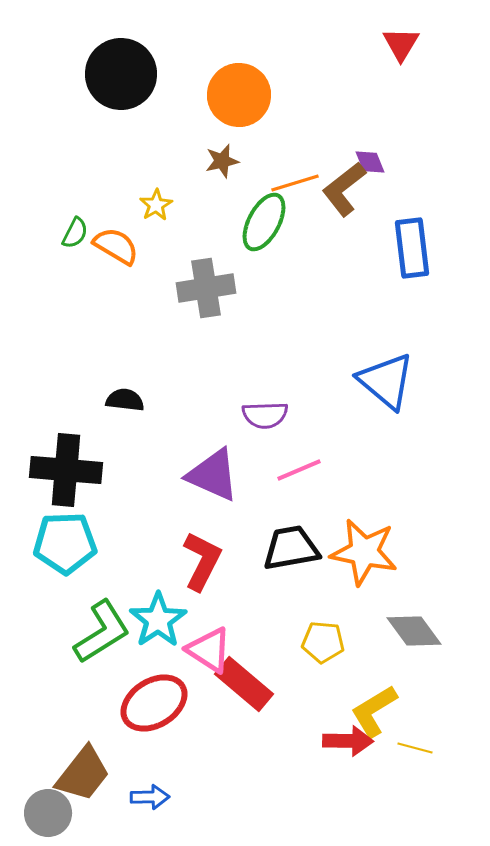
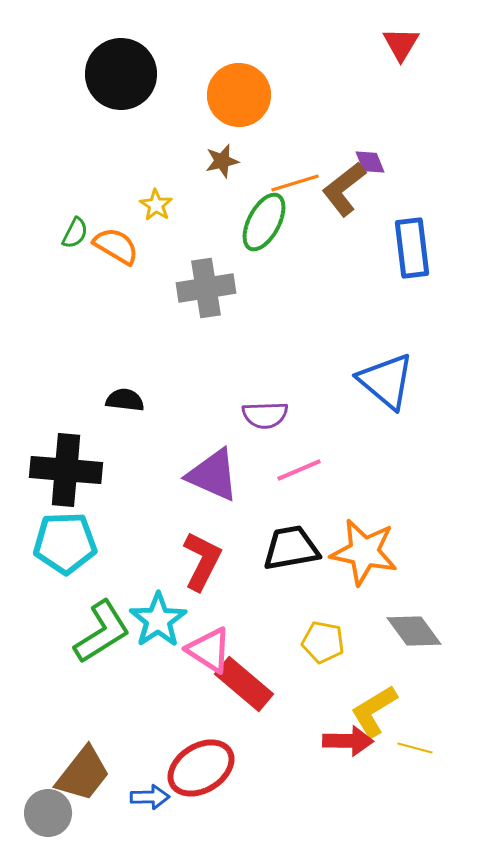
yellow star: rotated 8 degrees counterclockwise
yellow pentagon: rotated 6 degrees clockwise
red ellipse: moved 47 px right, 65 px down
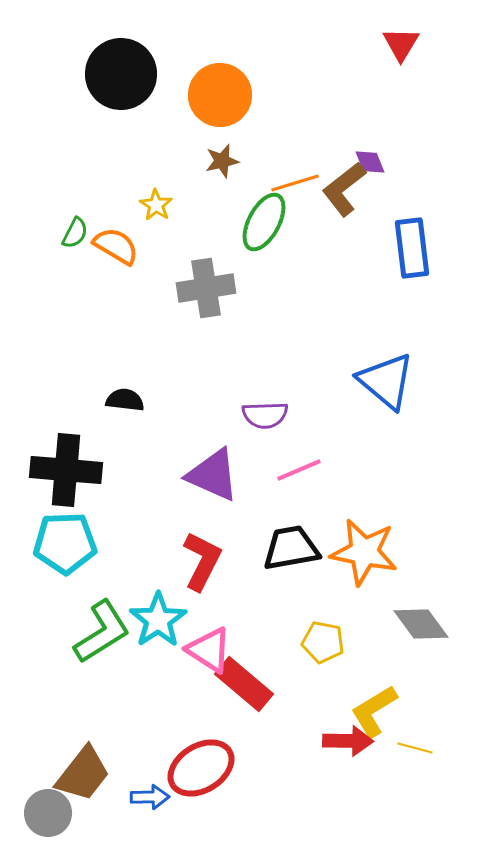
orange circle: moved 19 px left
gray diamond: moved 7 px right, 7 px up
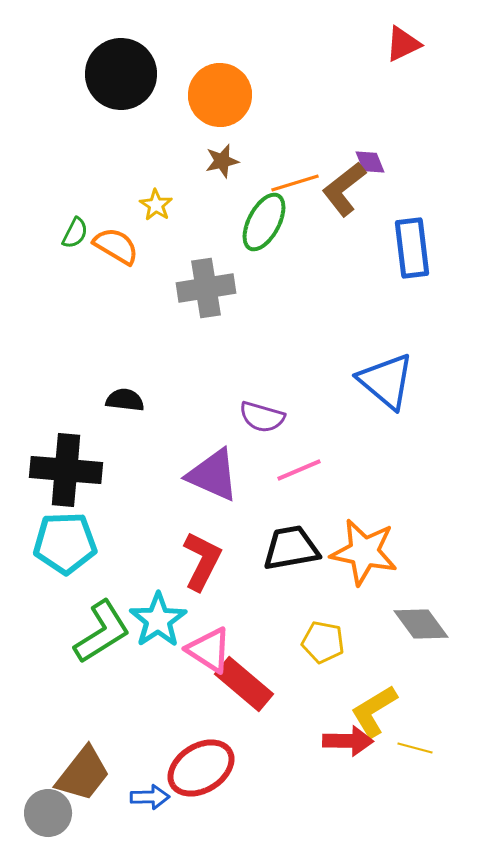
red triangle: moved 2 px right; rotated 33 degrees clockwise
purple semicircle: moved 3 px left, 2 px down; rotated 18 degrees clockwise
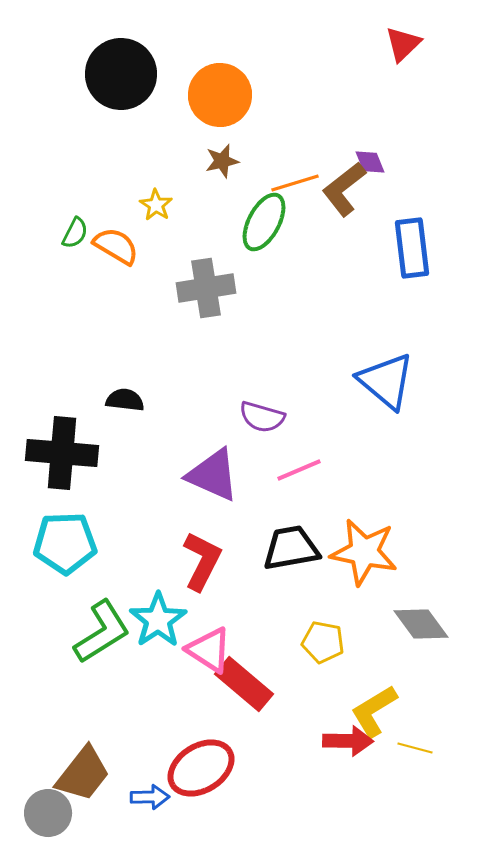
red triangle: rotated 18 degrees counterclockwise
black cross: moved 4 px left, 17 px up
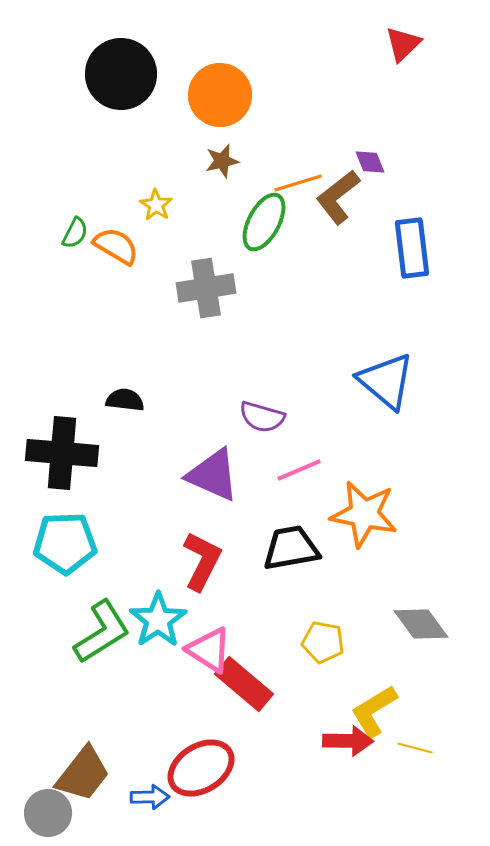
orange line: moved 3 px right
brown L-shape: moved 6 px left, 8 px down
orange star: moved 38 px up
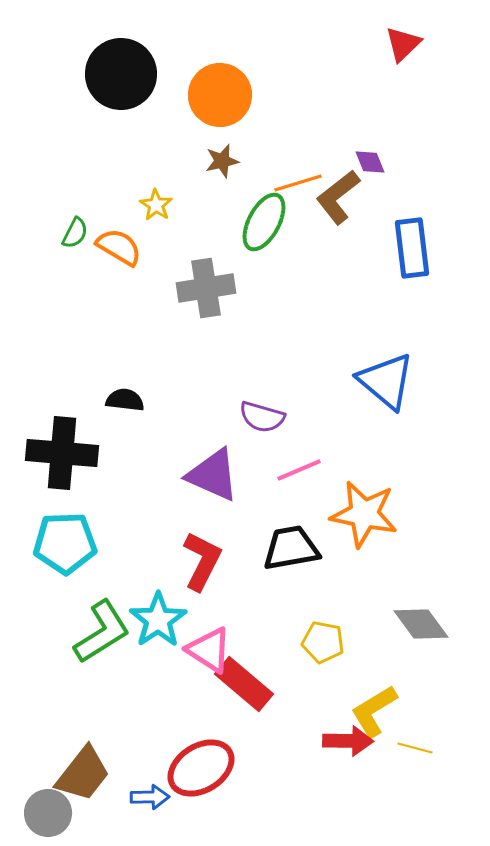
orange semicircle: moved 3 px right, 1 px down
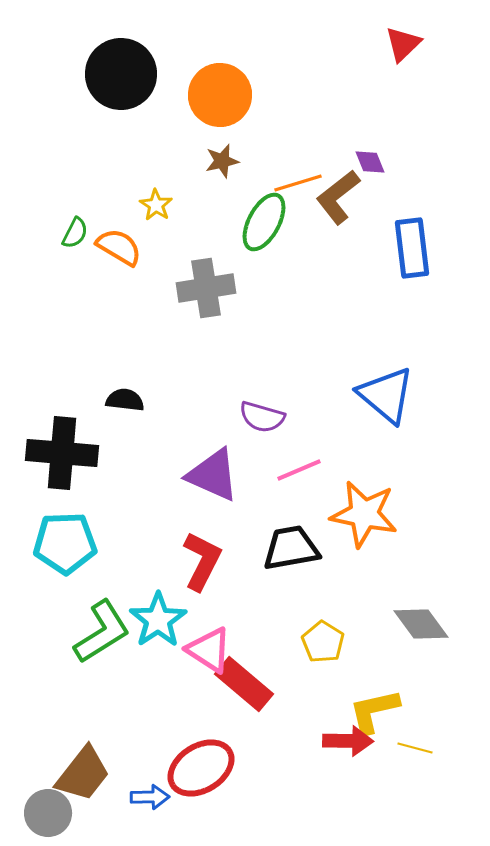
blue triangle: moved 14 px down
yellow pentagon: rotated 21 degrees clockwise
yellow L-shape: rotated 18 degrees clockwise
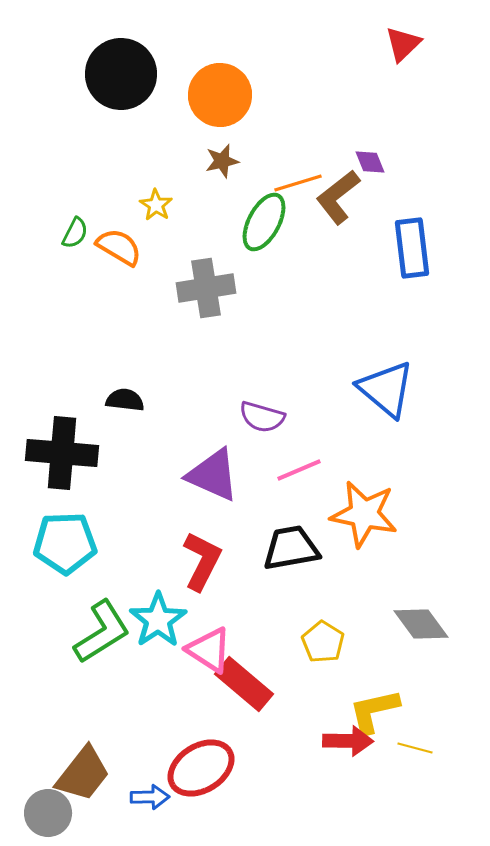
blue triangle: moved 6 px up
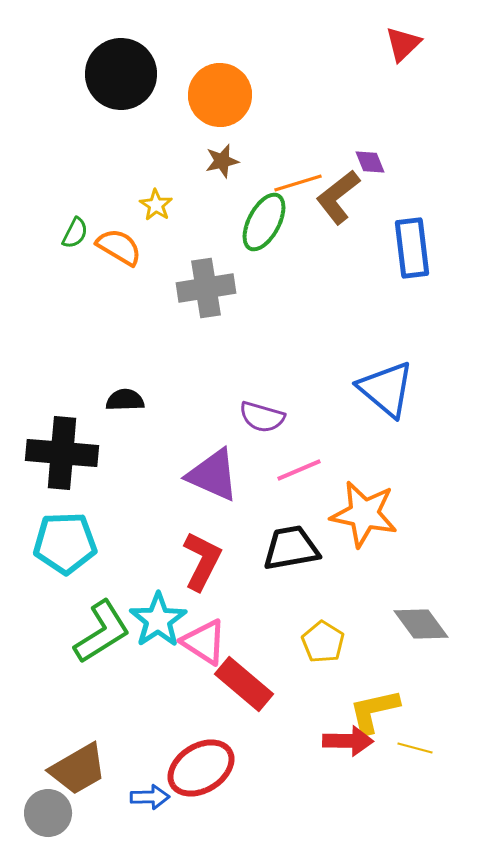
black semicircle: rotated 9 degrees counterclockwise
pink triangle: moved 5 px left, 8 px up
brown trapezoid: moved 5 px left, 5 px up; rotated 22 degrees clockwise
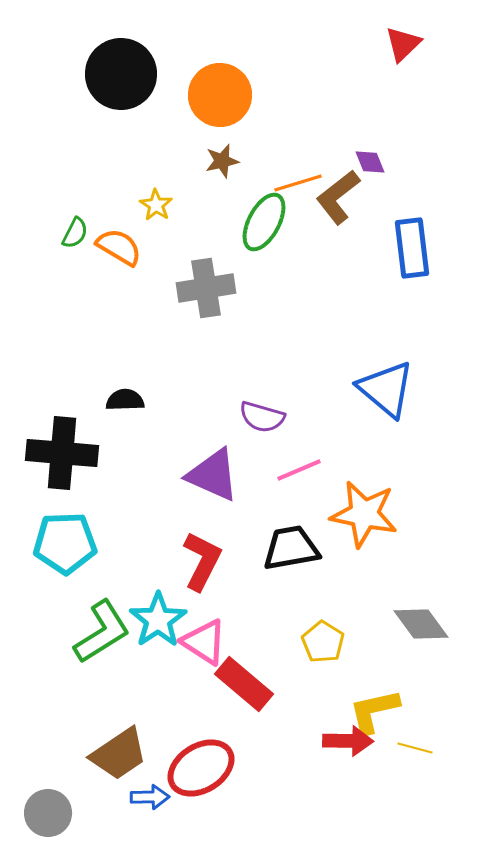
brown trapezoid: moved 41 px right, 15 px up; rotated 4 degrees counterclockwise
